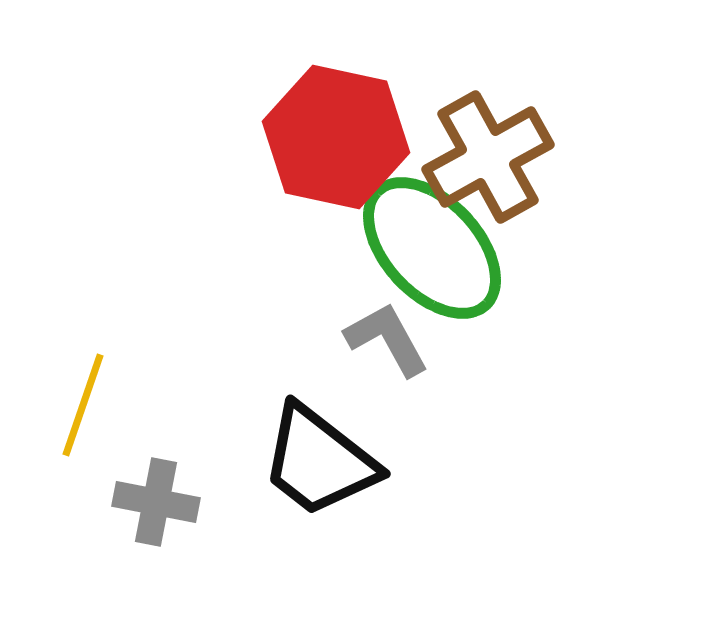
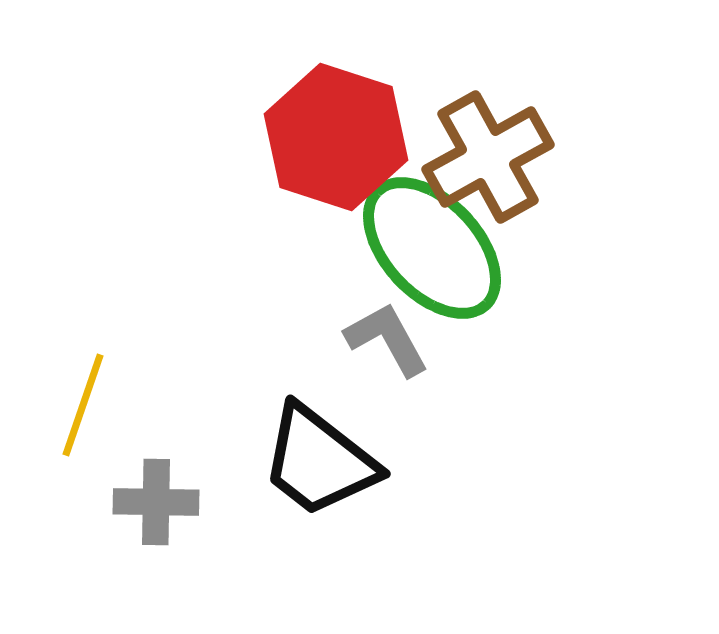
red hexagon: rotated 6 degrees clockwise
gray cross: rotated 10 degrees counterclockwise
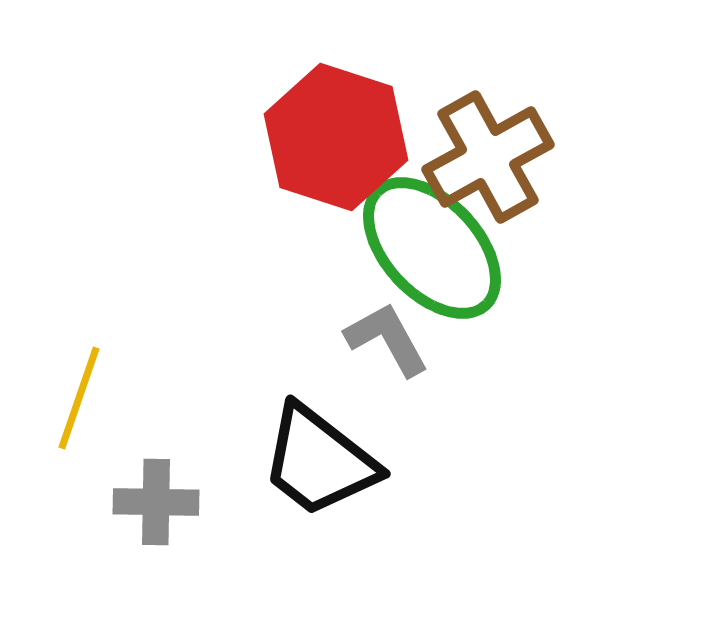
yellow line: moved 4 px left, 7 px up
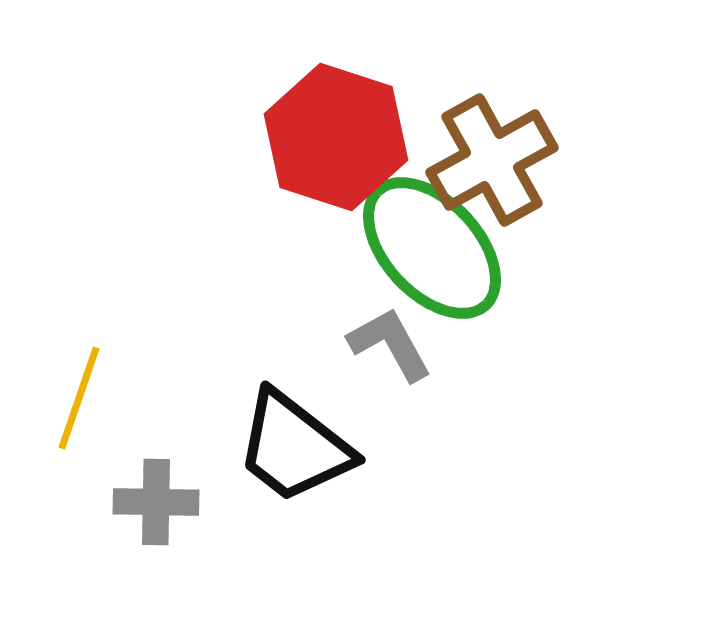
brown cross: moved 4 px right, 3 px down
gray L-shape: moved 3 px right, 5 px down
black trapezoid: moved 25 px left, 14 px up
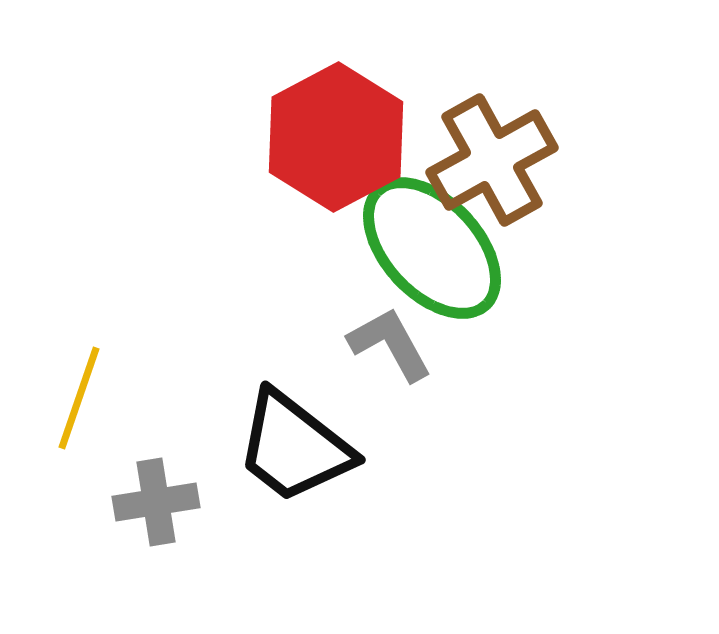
red hexagon: rotated 14 degrees clockwise
gray cross: rotated 10 degrees counterclockwise
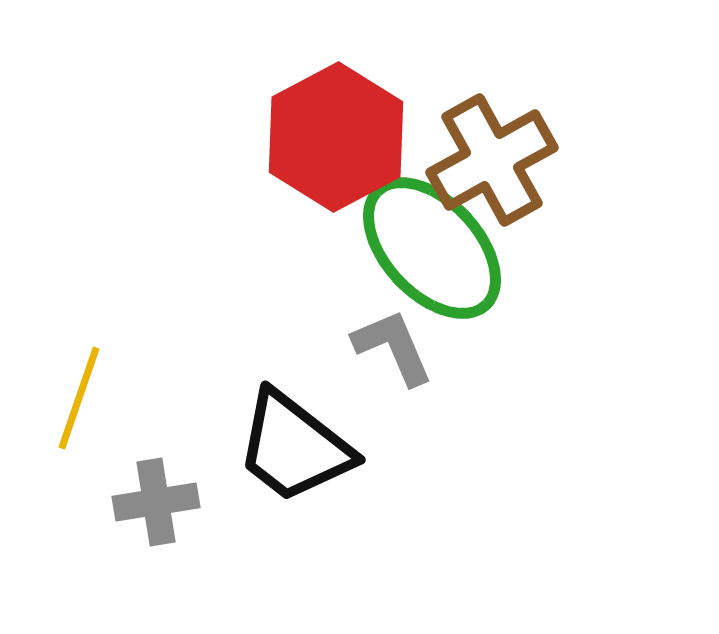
gray L-shape: moved 3 px right, 3 px down; rotated 6 degrees clockwise
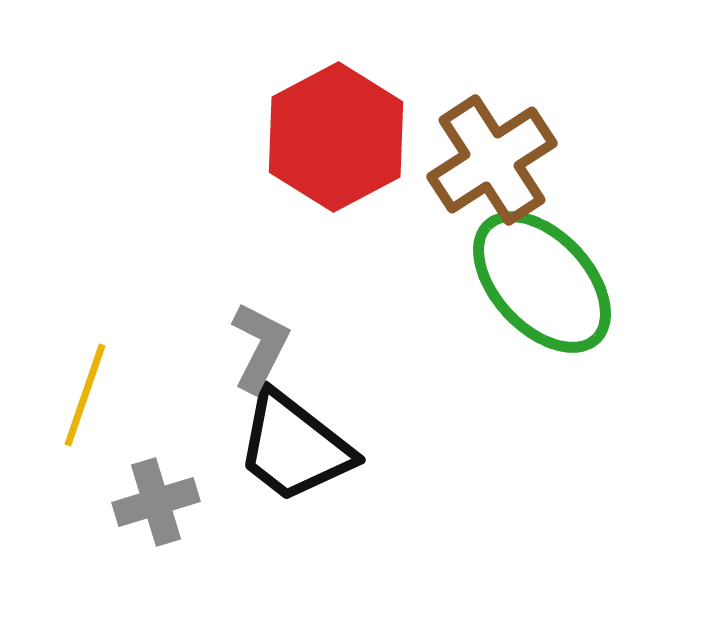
brown cross: rotated 4 degrees counterclockwise
green ellipse: moved 110 px right, 34 px down
gray L-shape: moved 133 px left; rotated 50 degrees clockwise
yellow line: moved 6 px right, 3 px up
gray cross: rotated 8 degrees counterclockwise
